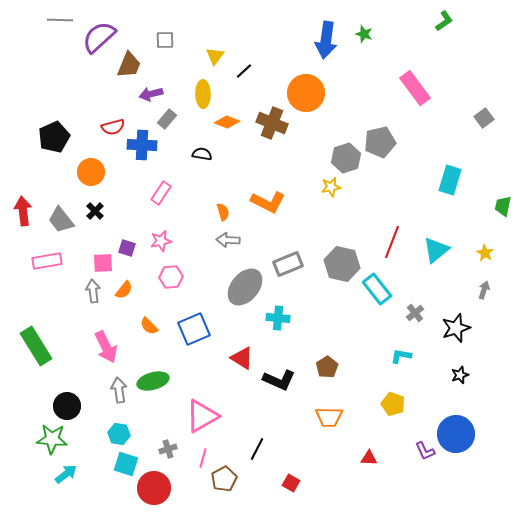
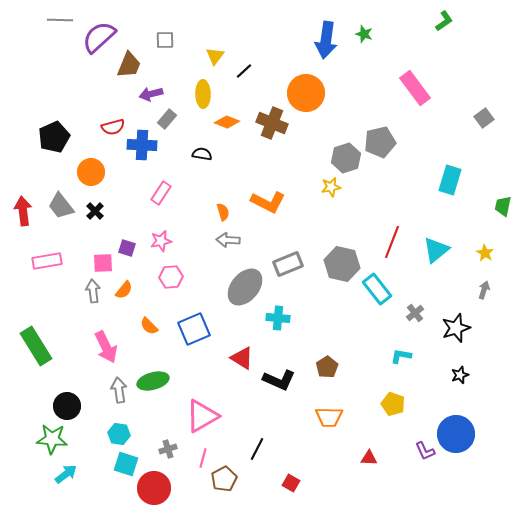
gray trapezoid at (61, 220): moved 14 px up
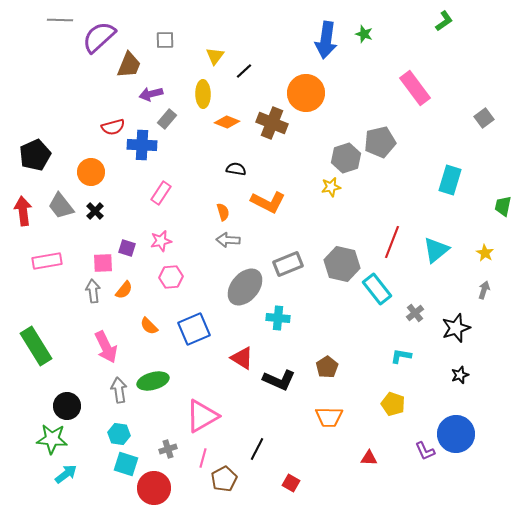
black pentagon at (54, 137): moved 19 px left, 18 px down
black semicircle at (202, 154): moved 34 px right, 15 px down
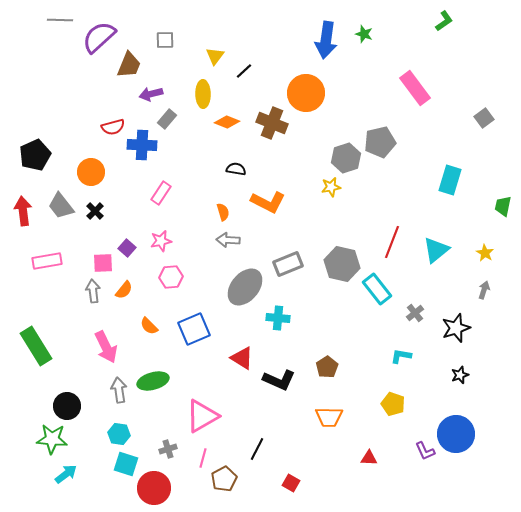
purple square at (127, 248): rotated 24 degrees clockwise
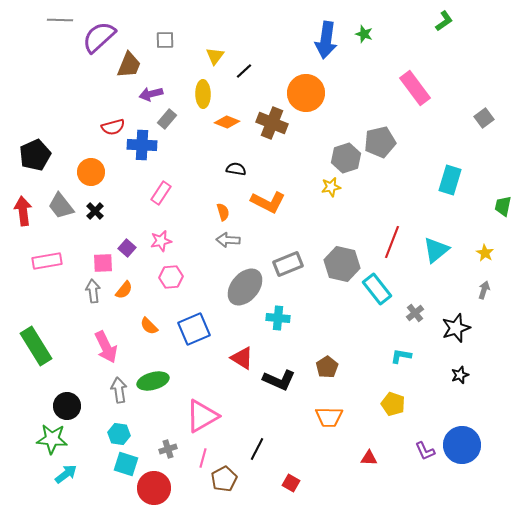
blue circle at (456, 434): moved 6 px right, 11 px down
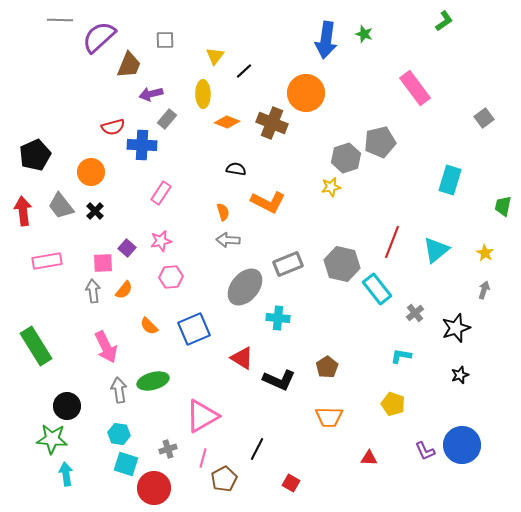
cyan arrow at (66, 474): rotated 60 degrees counterclockwise
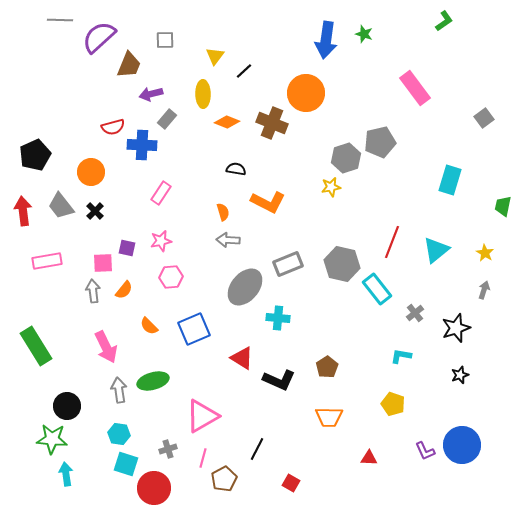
purple square at (127, 248): rotated 30 degrees counterclockwise
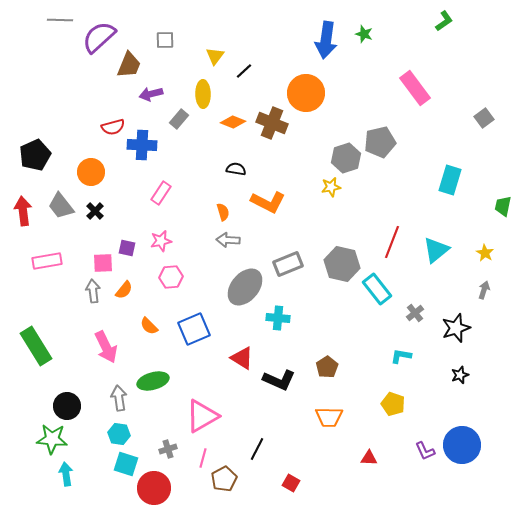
gray rectangle at (167, 119): moved 12 px right
orange diamond at (227, 122): moved 6 px right
gray arrow at (119, 390): moved 8 px down
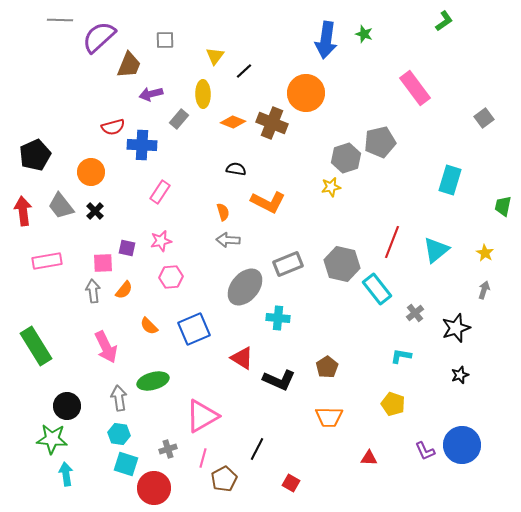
pink rectangle at (161, 193): moved 1 px left, 1 px up
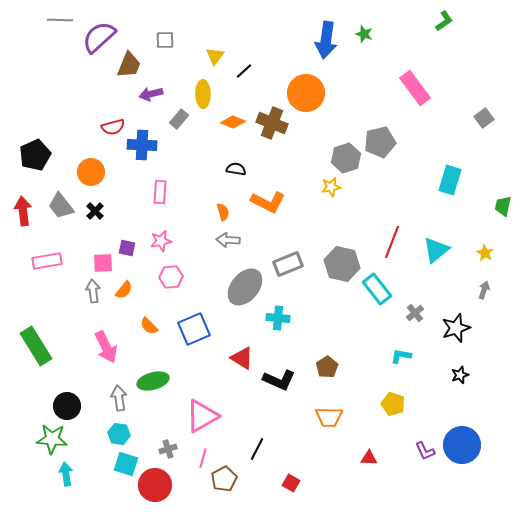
pink rectangle at (160, 192): rotated 30 degrees counterclockwise
red circle at (154, 488): moved 1 px right, 3 px up
